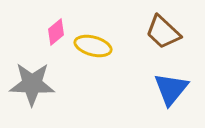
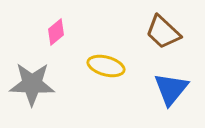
yellow ellipse: moved 13 px right, 20 px down
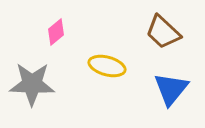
yellow ellipse: moved 1 px right
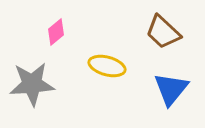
gray star: rotated 6 degrees counterclockwise
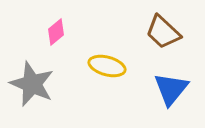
gray star: rotated 27 degrees clockwise
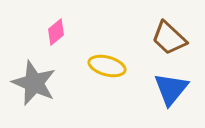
brown trapezoid: moved 6 px right, 6 px down
gray star: moved 2 px right, 1 px up
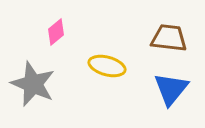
brown trapezoid: rotated 144 degrees clockwise
gray star: moved 1 px left, 1 px down
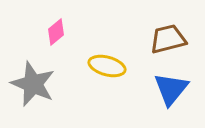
brown trapezoid: moved 1 px left, 1 px down; rotated 21 degrees counterclockwise
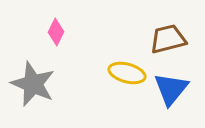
pink diamond: rotated 24 degrees counterclockwise
yellow ellipse: moved 20 px right, 7 px down
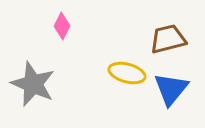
pink diamond: moved 6 px right, 6 px up
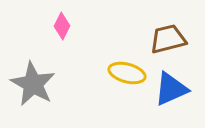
gray star: rotated 6 degrees clockwise
blue triangle: rotated 27 degrees clockwise
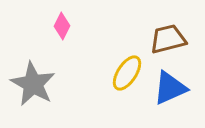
yellow ellipse: rotated 72 degrees counterclockwise
blue triangle: moved 1 px left, 1 px up
